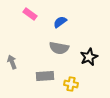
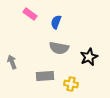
blue semicircle: moved 4 px left; rotated 32 degrees counterclockwise
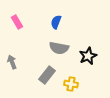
pink rectangle: moved 13 px left, 8 px down; rotated 24 degrees clockwise
black star: moved 1 px left, 1 px up
gray rectangle: moved 2 px right, 1 px up; rotated 48 degrees counterclockwise
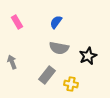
blue semicircle: rotated 16 degrees clockwise
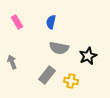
blue semicircle: moved 5 px left; rotated 24 degrees counterclockwise
yellow cross: moved 3 px up
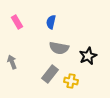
gray rectangle: moved 3 px right, 1 px up
